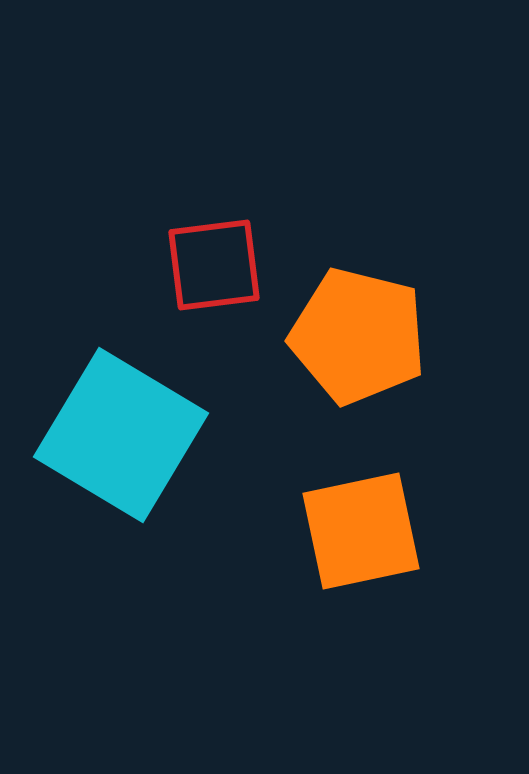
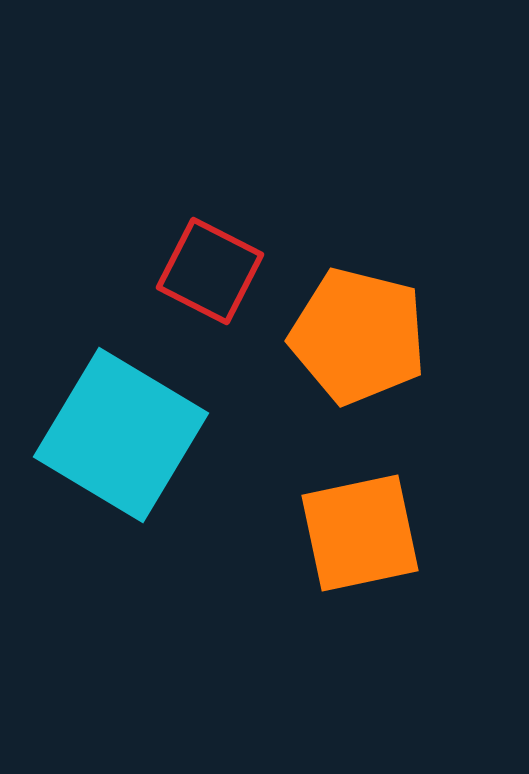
red square: moved 4 px left, 6 px down; rotated 34 degrees clockwise
orange square: moved 1 px left, 2 px down
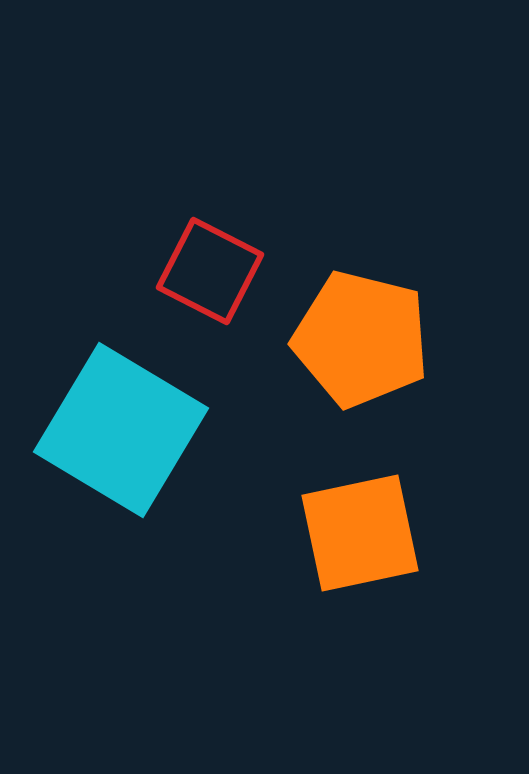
orange pentagon: moved 3 px right, 3 px down
cyan square: moved 5 px up
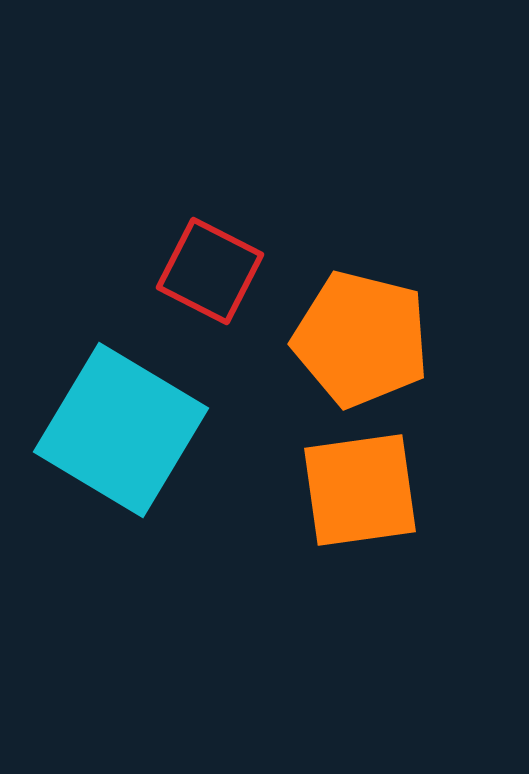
orange square: moved 43 px up; rotated 4 degrees clockwise
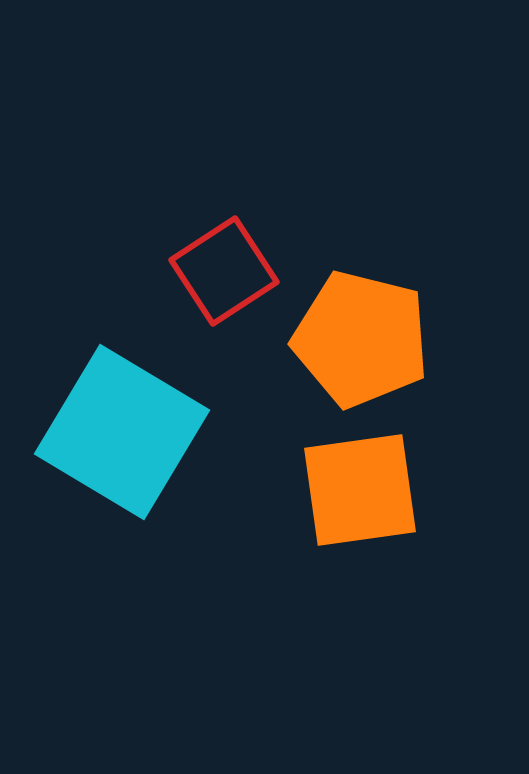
red square: moved 14 px right; rotated 30 degrees clockwise
cyan square: moved 1 px right, 2 px down
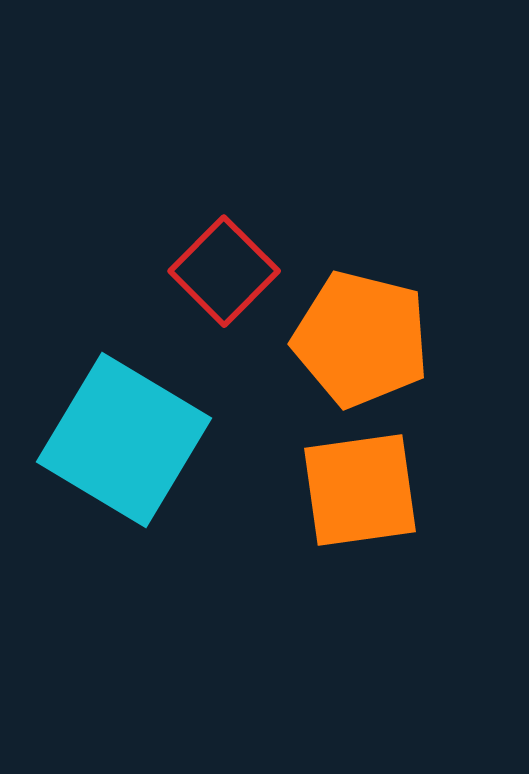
red square: rotated 12 degrees counterclockwise
cyan square: moved 2 px right, 8 px down
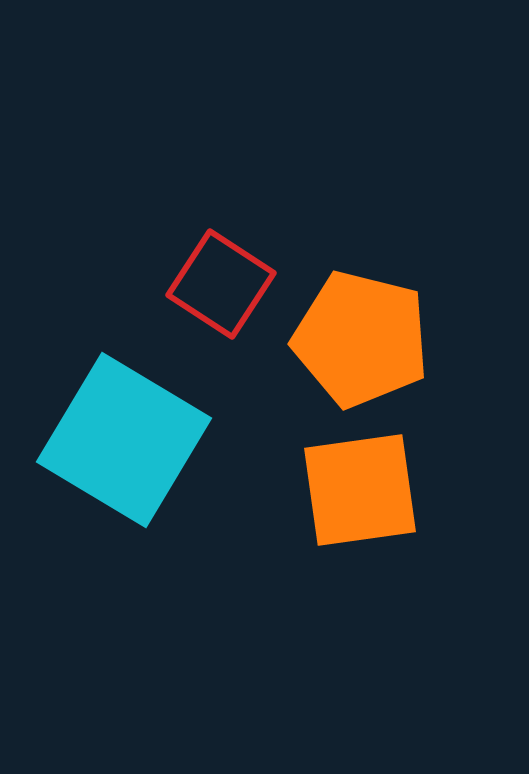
red square: moved 3 px left, 13 px down; rotated 12 degrees counterclockwise
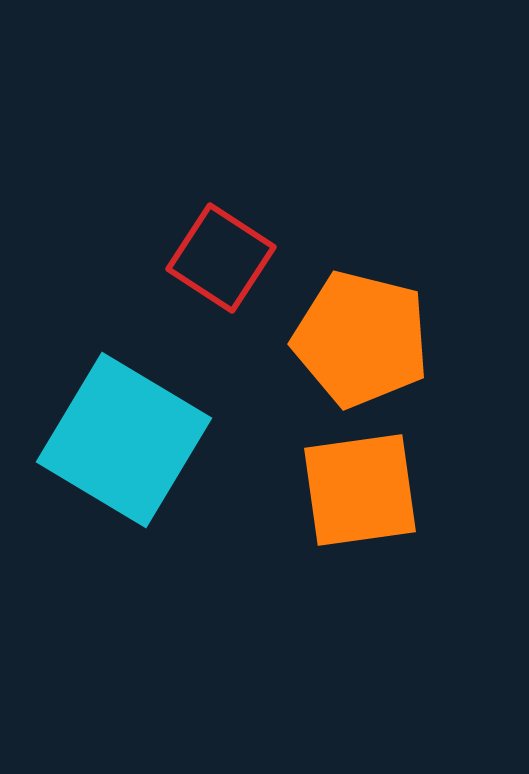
red square: moved 26 px up
